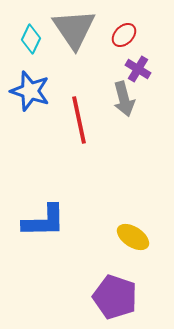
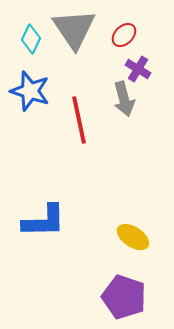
purple pentagon: moved 9 px right
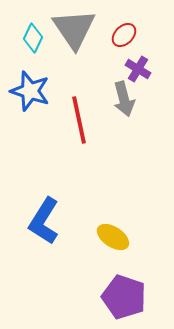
cyan diamond: moved 2 px right, 1 px up
blue L-shape: rotated 123 degrees clockwise
yellow ellipse: moved 20 px left
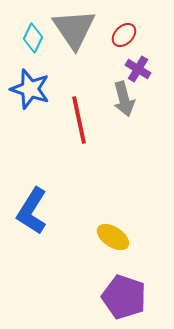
blue star: moved 2 px up
blue L-shape: moved 12 px left, 10 px up
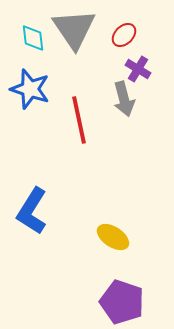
cyan diamond: rotated 32 degrees counterclockwise
purple pentagon: moved 2 px left, 5 px down
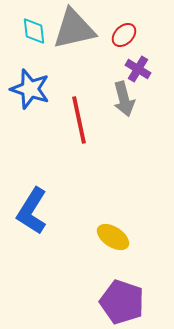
gray triangle: rotated 51 degrees clockwise
cyan diamond: moved 1 px right, 7 px up
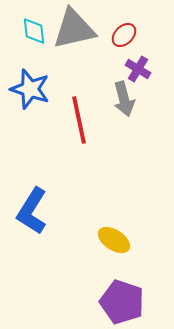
yellow ellipse: moved 1 px right, 3 px down
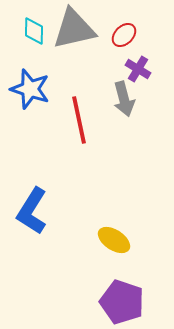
cyan diamond: rotated 8 degrees clockwise
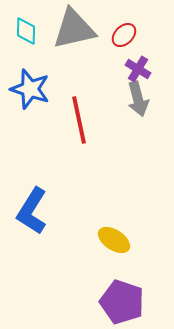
cyan diamond: moved 8 px left
gray arrow: moved 14 px right
